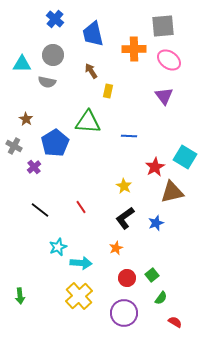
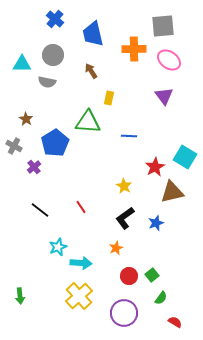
yellow rectangle: moved 1 px right, 7 px down
red circle: moved 2 px right, 2 px up
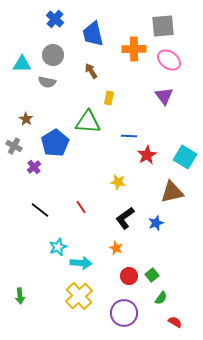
red star: moved 8 px left, 12 px up
yellow star: moved 6 px left, 4 px up; rotated 21 degrees counterclockwise
orange star: rotated 24 degrees counterclockwise
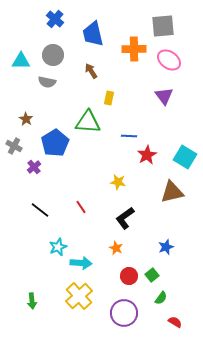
cyan triangle: moved 1 px left, 3 px up
blue star: moved 10 px right, 24 px down
green arrow: moved 12 px right, 5 px down
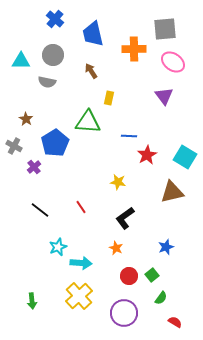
gray square: moved 2 px right, 3 px down
pink ellipse: moved 4 px right, 2 px down
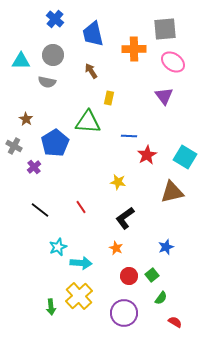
green arrow: moved 19 px right, 6 px down
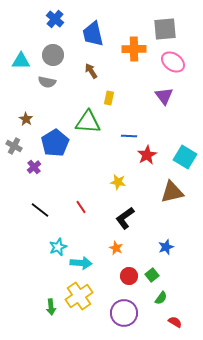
yellow cross: rotated 8 degrees clockwise
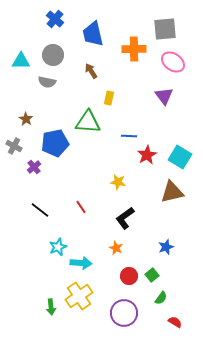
blue pentagon: rotated 20 degrees clockwise
cyan square: moved 5 px left
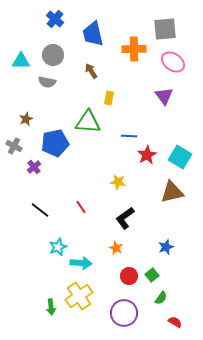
brown star: rotated 16 degrees clockwise
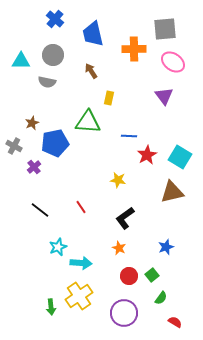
brown star: moved 6 px right, 4 px down
yellow star: moved 2 px up
orange star: moved 3 px right
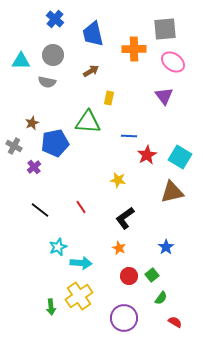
brown arrow: rotated 91 degrees clockwise
blue star: rotated 14 degrees counterclockwise
purple circle: moved 5 px down
